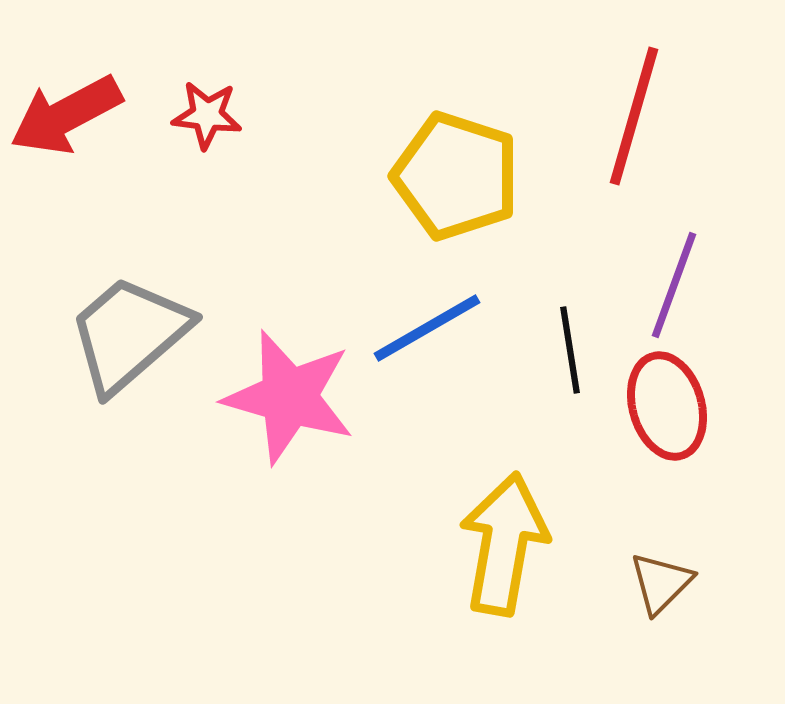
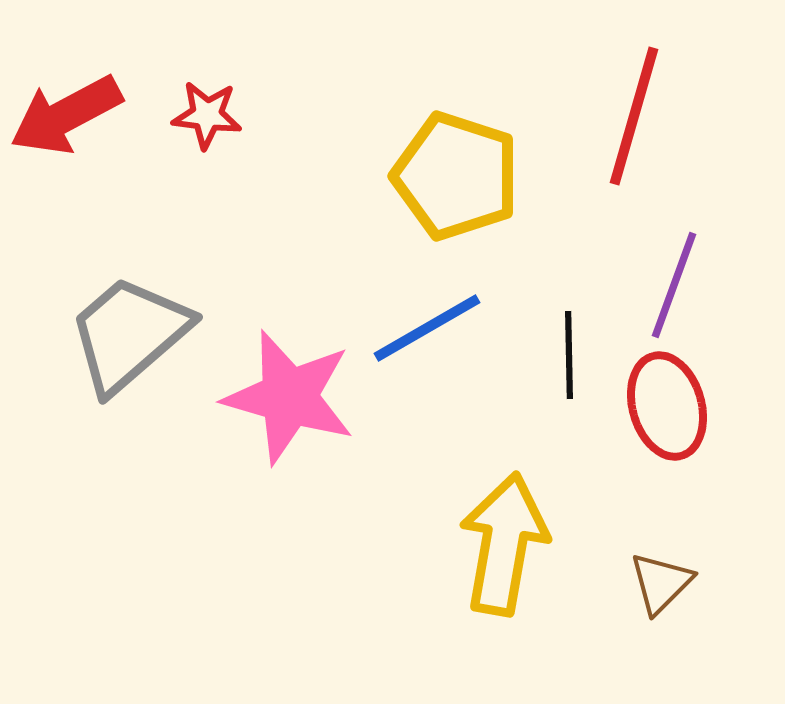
black line: moved 1 px left, 5 px down; rotated 8 degrees clockwise
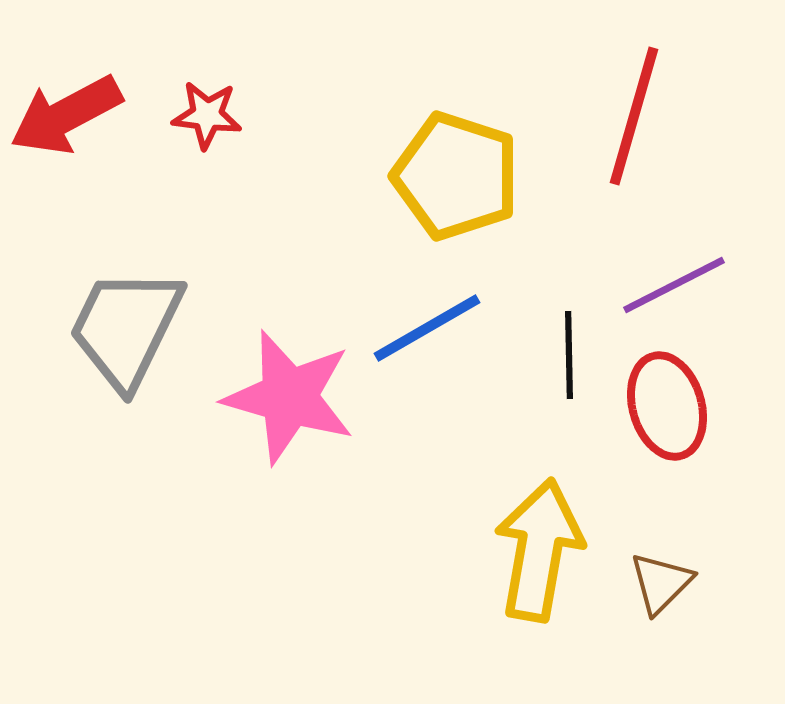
purple line: rotated 43 degrees clockwise
gray trapezoid: moved 3 px left, 6 px up; rotated 23 degrees counterclockwise
yellow arrow: moved 35 px right, 6 px down
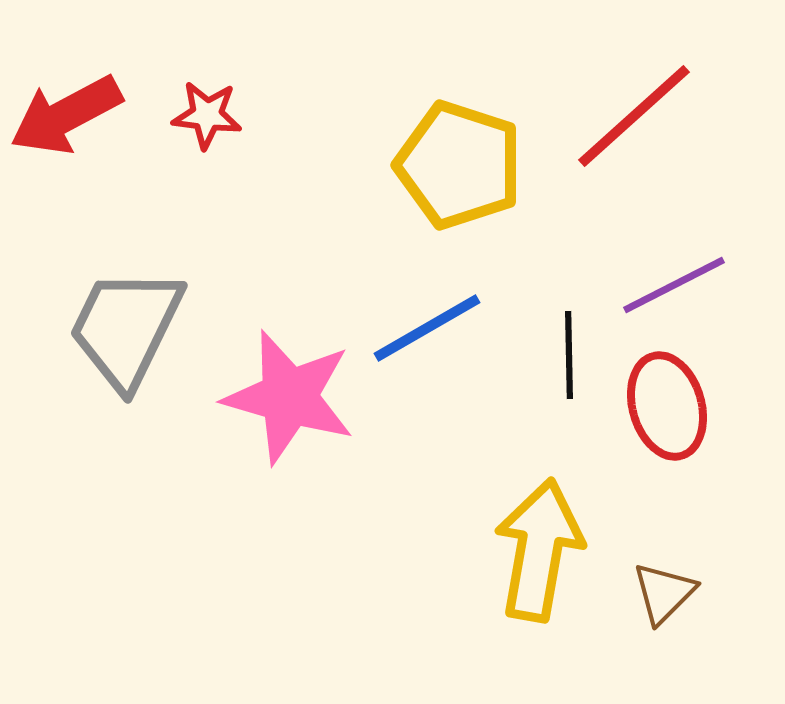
red line: rotated 32 degrees clockwise
yellow pentagon: moved 3 px right, 11 px up
brown triangle: moved 3 px right, 10 px down
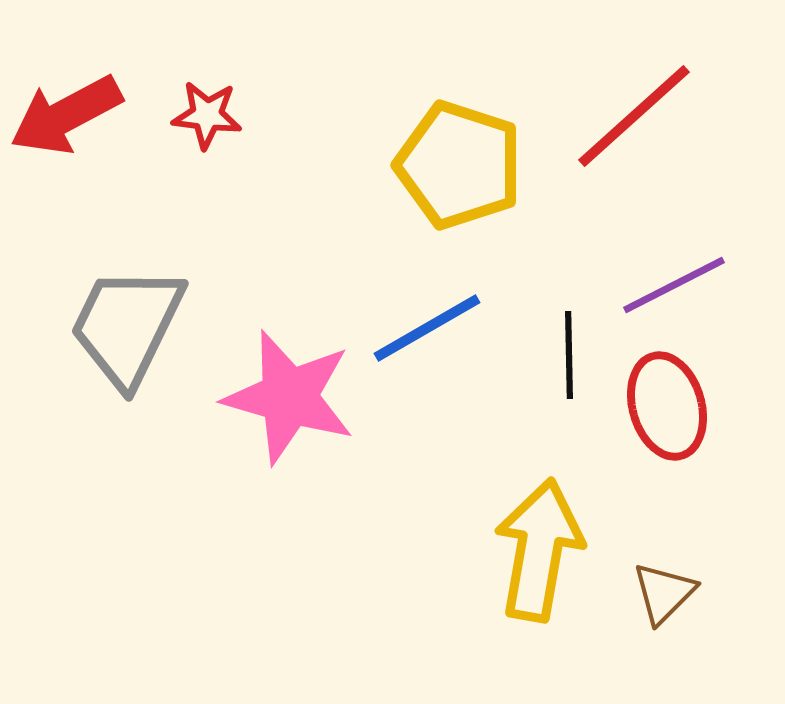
gray trapezoid: moved 1 px right, 2 px up
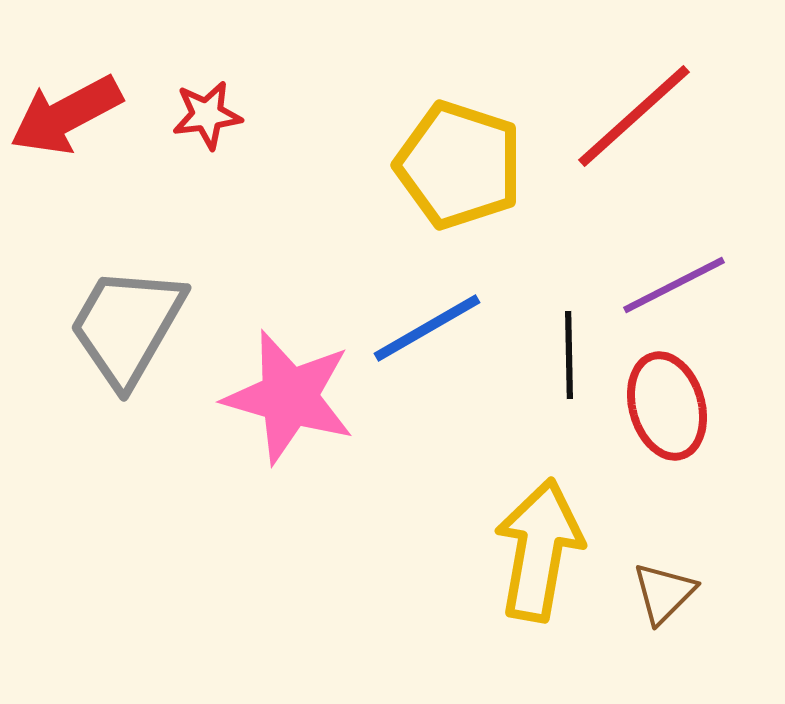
red star: rotated 14 degrees counterclockwise
gray trapezoid: rotated 4 degrees clockwise
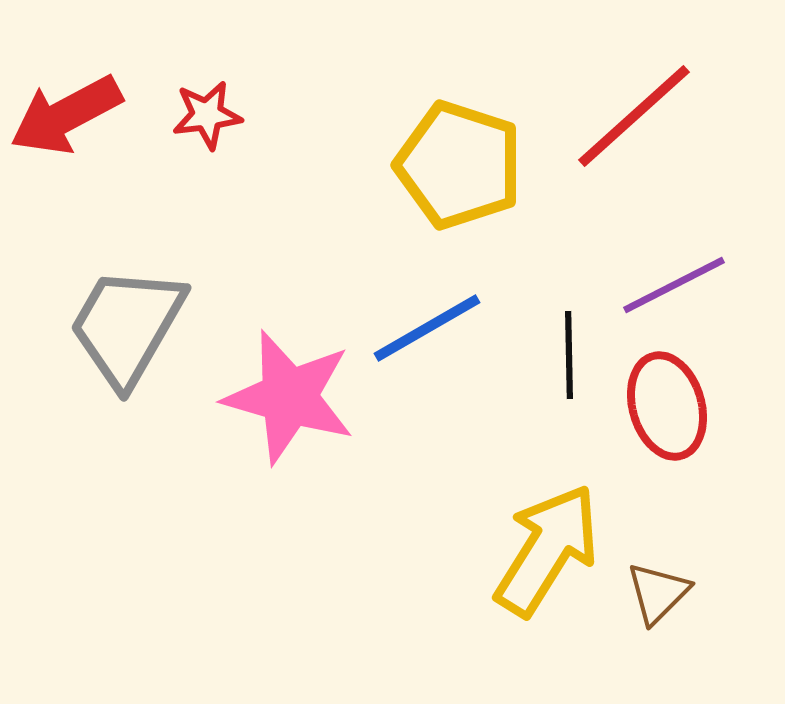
yellow arrow: moved 8 px right; rotated 22 degrees clockwise
brown triangle: moved 6 px left
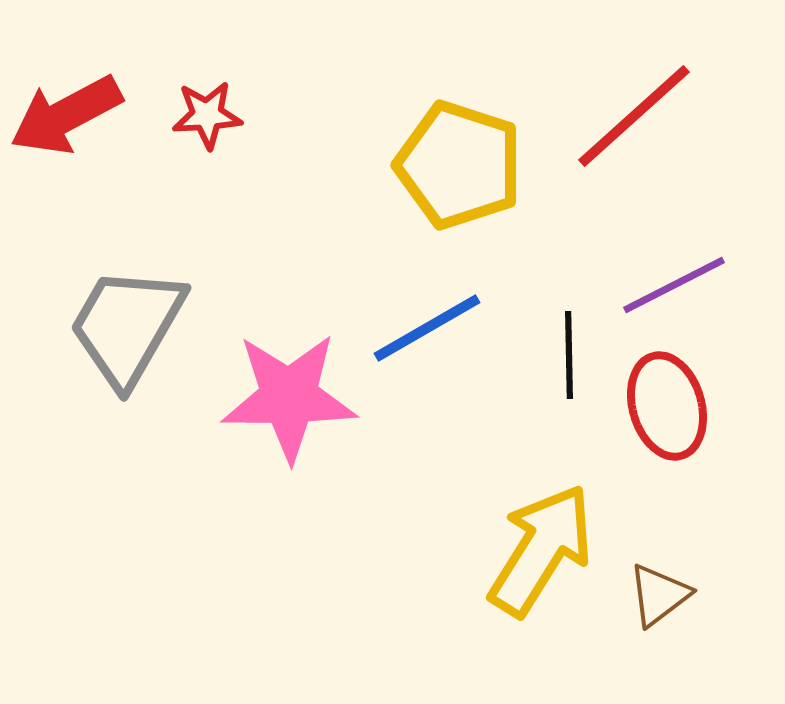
red star: rotated 4 degrees clockwise
pink star: rotated 16 degrees counterclockwise
yellow arrow: moved 6 px left
brown triangle: moved 1 px right, 2 px down; rotated 8 degrees clockwise
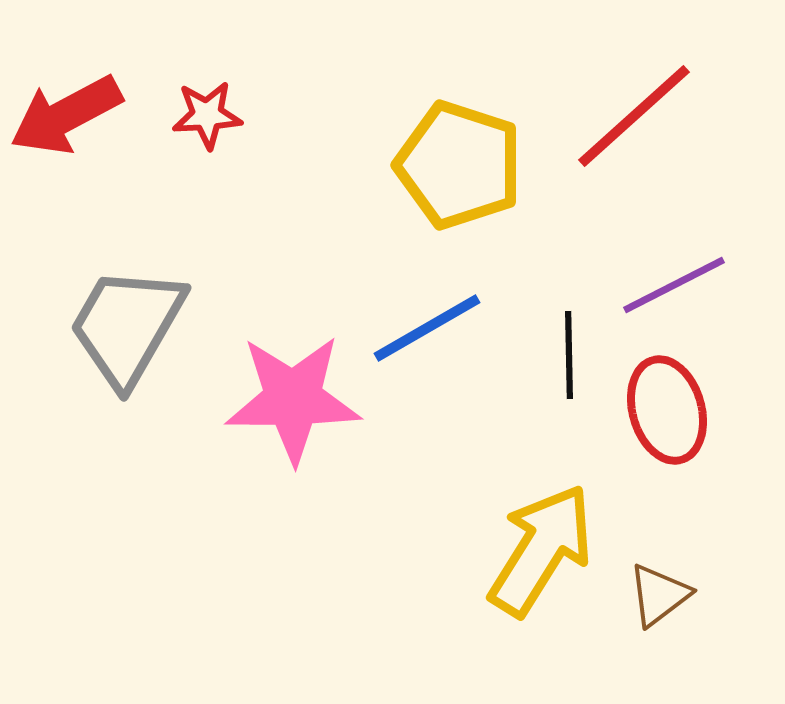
pink star: moved 4 px right, 2 px down
red ellipse: moved 4 px down
